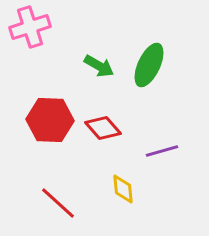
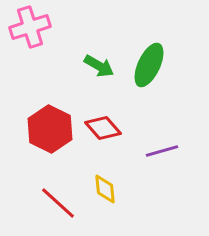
red hexagon: moved 9 px down; rotated 24 degrees clockwise
yellow diamond: moved 18 px left
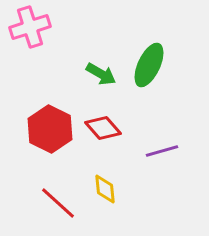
green arrow: moved 2 px right, 8 px down
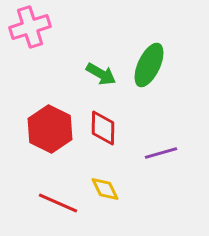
red diamond: rotated 42 degrees clockwise
purple line: moved 1 px left, 2 px down
yellow diamond: rotated 20 degrees counterclockwise
red line: rotated 18 degrees counterclockwise
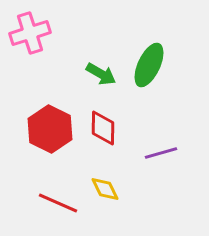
pink cross: moved 6 px down
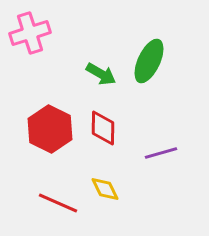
green ellipse: moved 4 px up
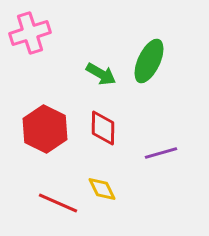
red hexagon: moved 5 px left
yellow diamond: moved 3 px left
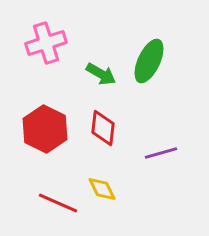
pink cross: moved 16 px right, 10 px down
red diamond: rotated 6 degrees clockwise
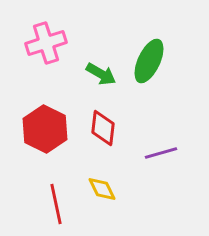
red line: moved 2 px left, 1 px down; rotated 54 degrees clockwise
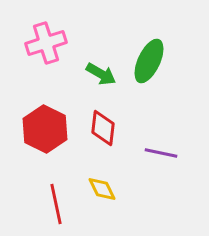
purple line: rotated 28 degrees clockwise
